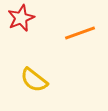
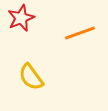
yellow semicircle: moved 3 px left, 3 px up; rotated 16 degrees clockwise
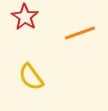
red star: moved 4 px right, 1 px up; rotated 16 degrees counterclockwise
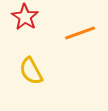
yellow semicircle: moved 6 px up; rotated 8 degrees clockwise
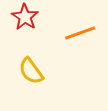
yellow semicircle: rotated 8 degrees counterclockwise
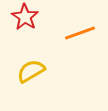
yellow semicircle: rotated 96 degrees clockwise
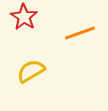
red star: moved 1 px left
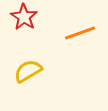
yellow semicircle: moved 3 px left
